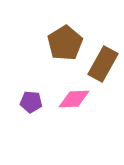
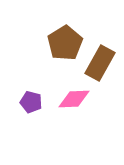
brown rectangle: moved 3 px left, 1 px up
purple pentagon: rotated 10 degrees clockwise
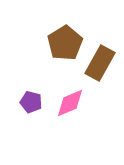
pink diamond: moved 4 px left, 4 px down; rotated 20 degrees counterclockwise
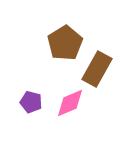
brown rectangle: moved 3 px left, 6 px down
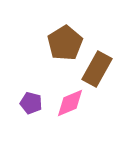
purple pentagon: moved 1 px down
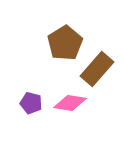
brown rectangle: rotated 12 degrees clockwise
pink diamond: rotated 32 degrees clockwise
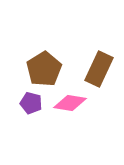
brown pentagon: moved 21 px left, 26 px down
brown rectangle: moved 2 px right; rotated 16 degrees counterclockwise
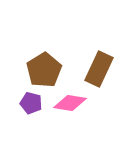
brown pentagon: moved 1 px down
